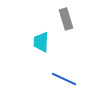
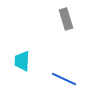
cyan trapezoid: moved 19 px left, 19 px down
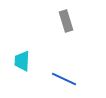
gray rectangle: moved 2 px down
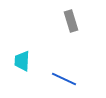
gray rectangle: moved 5 px right
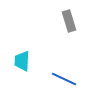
gray rectangle: moved 2 px left
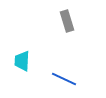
gray rectangle: moved 2 px left
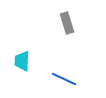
gray rectangle: moved 2 px down
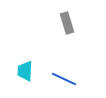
cyan trapezoid: moved 3 px right, 10 px down
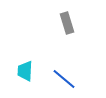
blue line: rotated 15 degrees clockwise
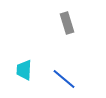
cyan trapezoid: moved 1 px left, 1 px up
